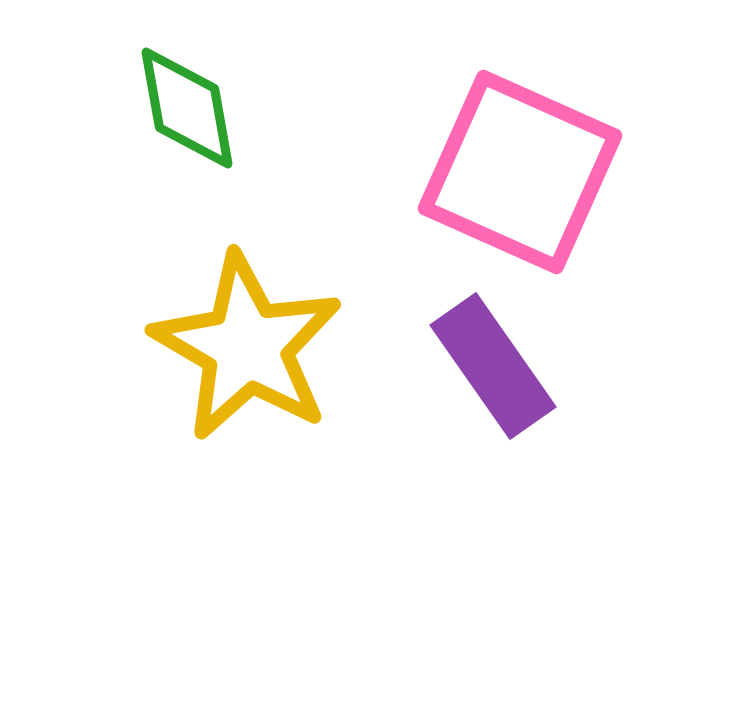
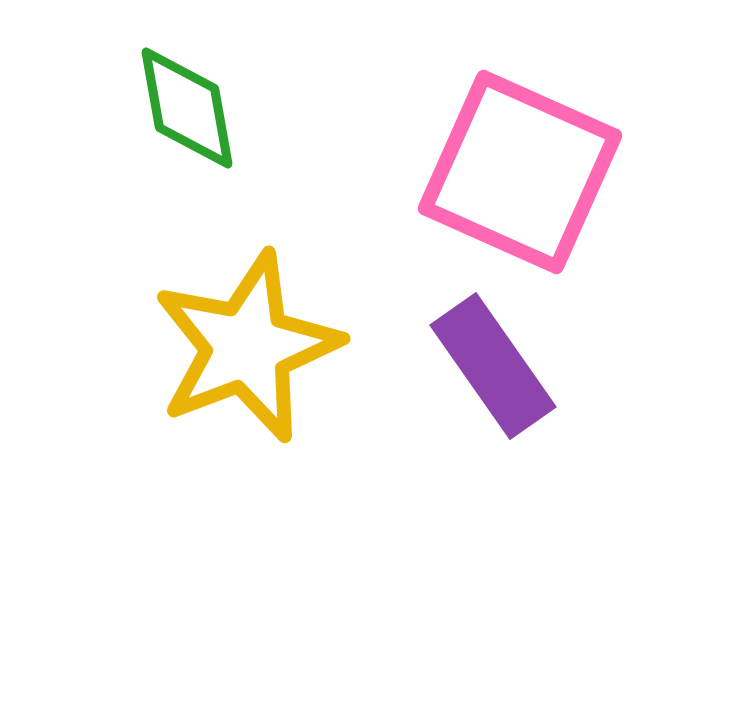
yellow star: rotated 21 degrees clockwise
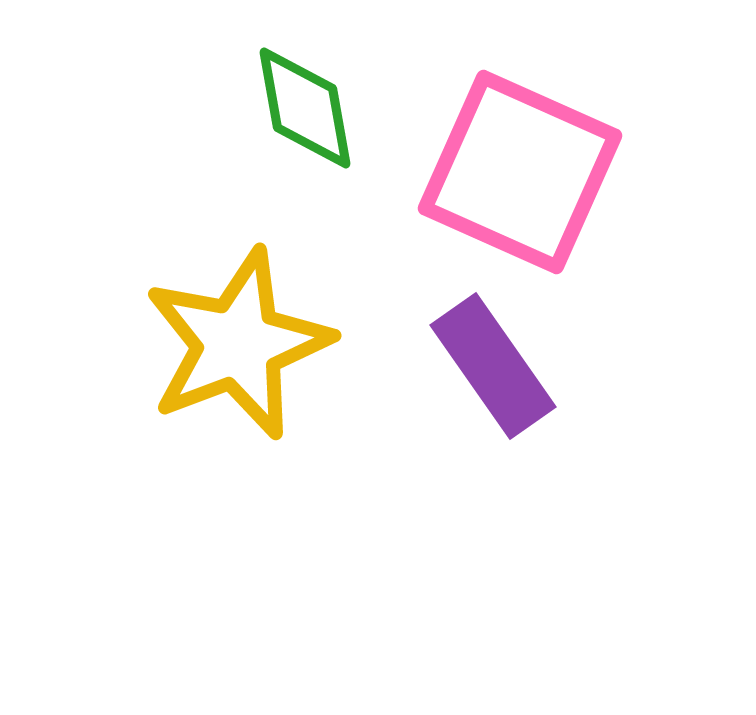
green diamond: moved 118 px right
yellow star: moved 9 px left, 3 px up
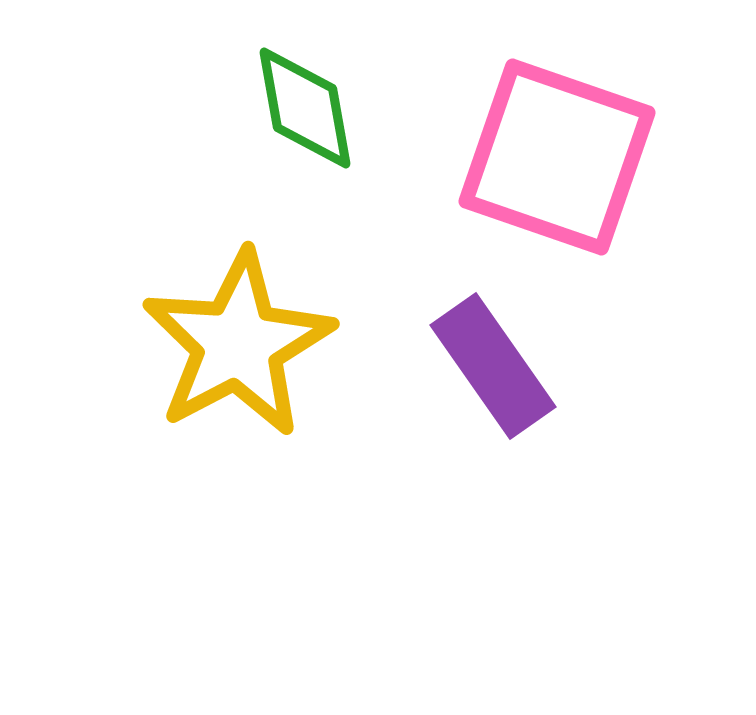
pink square: moved 37 px right, 15 px up; rotated 5 degrees counterclockwise
yellow star: rotated 7 degrees counterclockwise
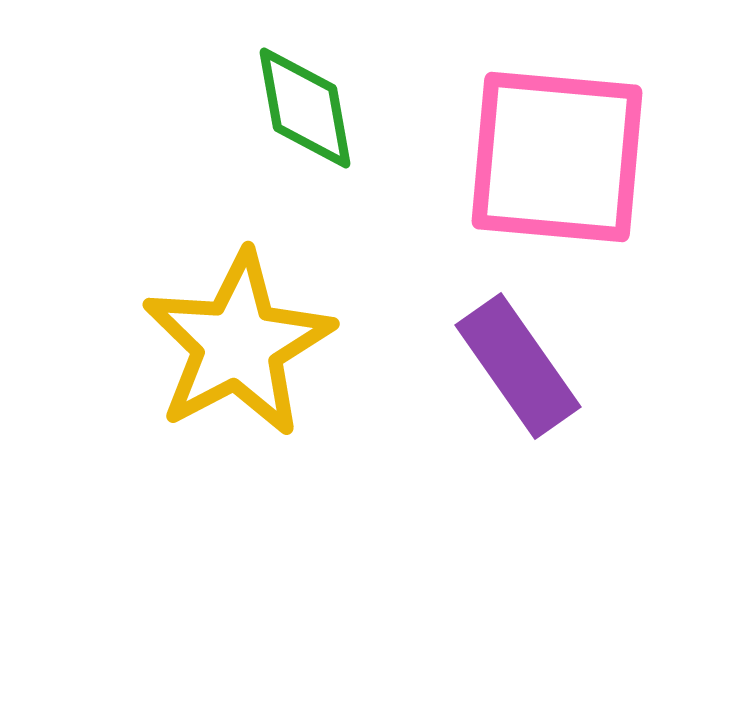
pink square: rotated 14 degrees counterclockwise
purple rectangle: moved 25 px right
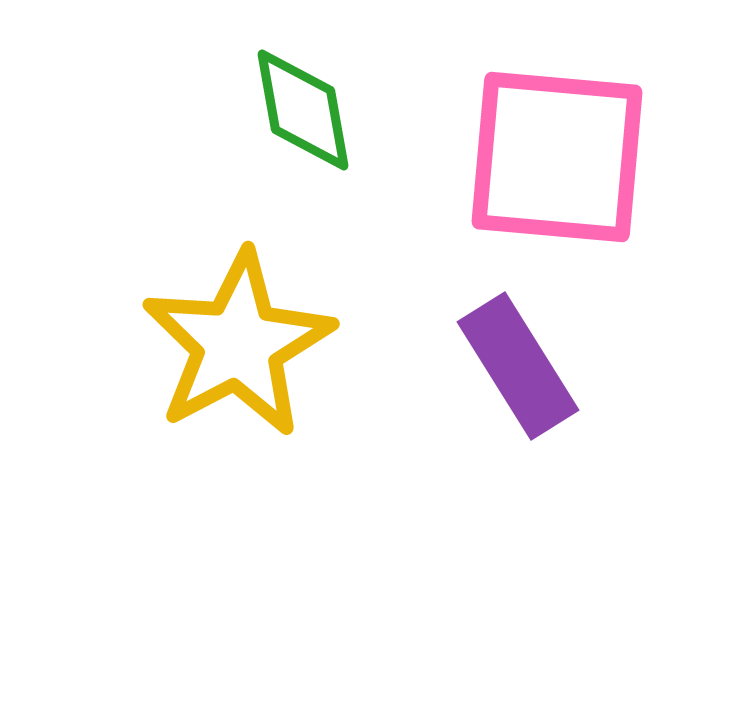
green diamond: moved 2 px left, 2 px down
purple rectangle: rotated 3 degrees clockwise
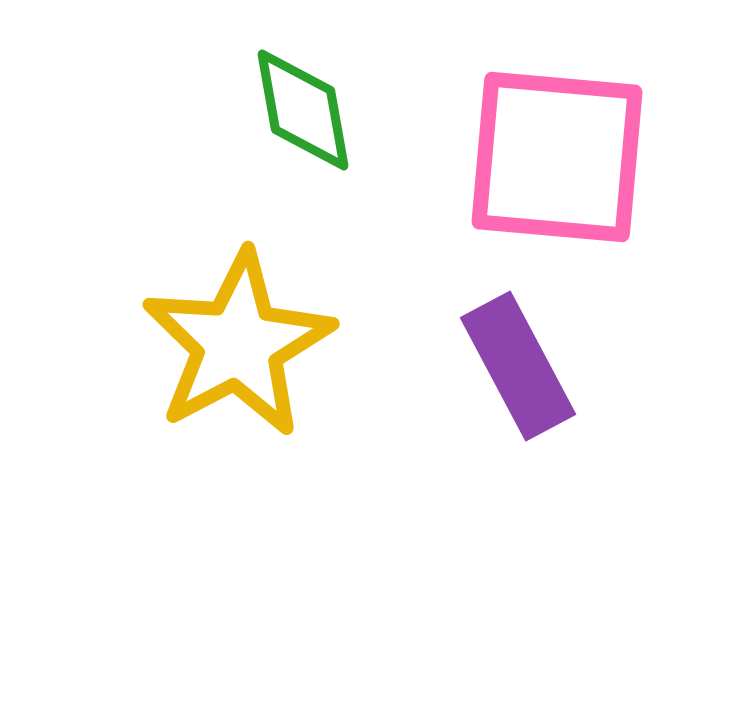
purple rectangle: rotated 4 degrees clockwise
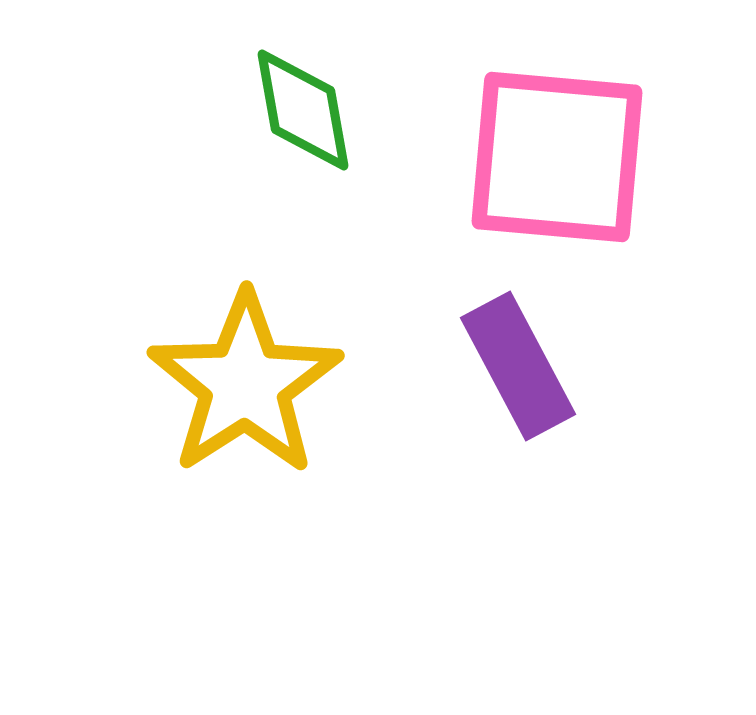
yellow star: moved 7 px right, 40 px down; rotated 5 degrees counterclockwise
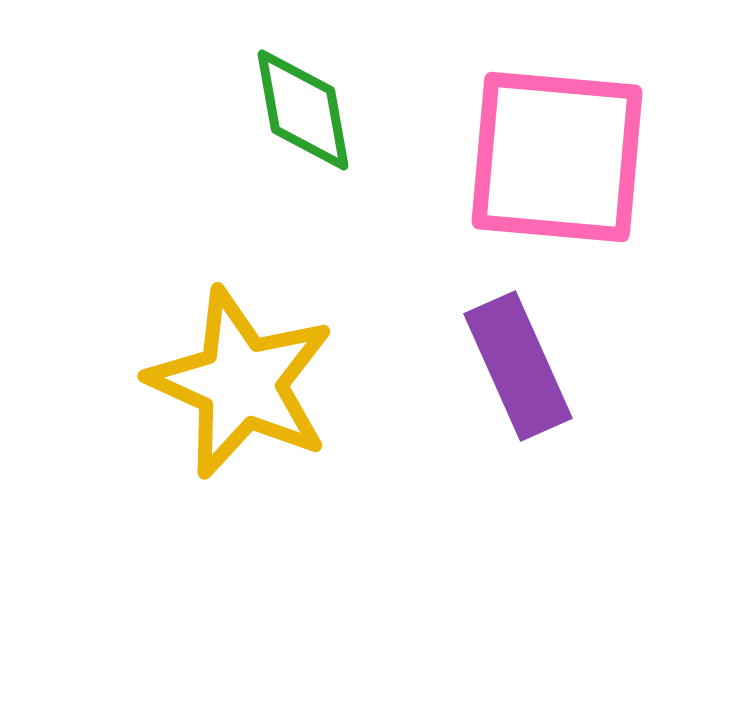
purple rectangle: rotated 4 degrees clockwise
yellow star: moved 4 px left, 1 px up; rotated 15 degrees counterclockwise
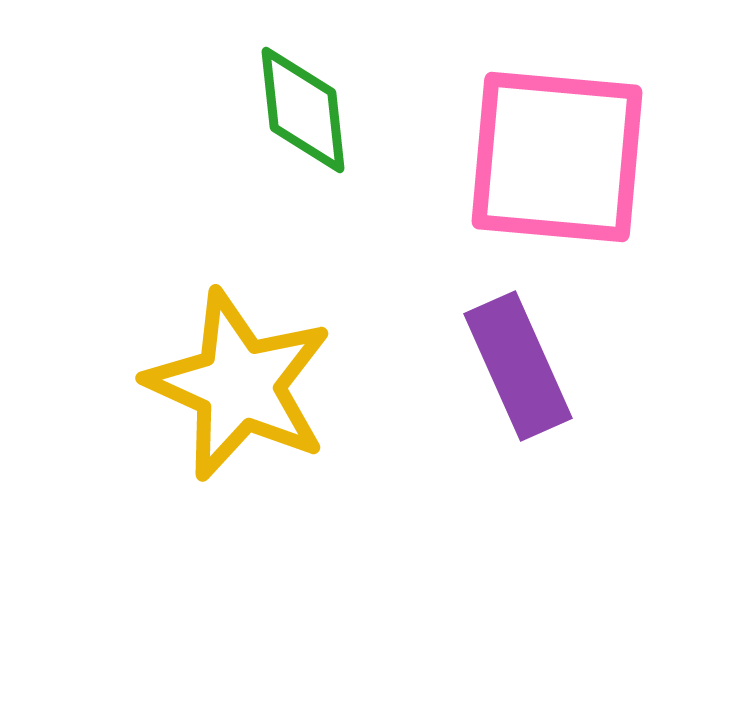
green diamond: rotated 4 degrees clockwise
yellow star: moved 2 px left, 2 px down
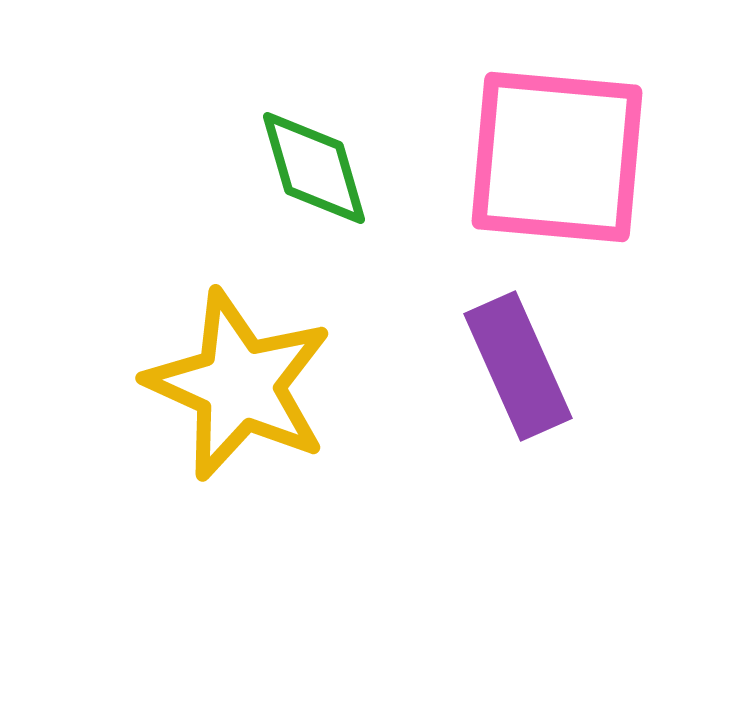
green diamond: moved 11 px right, 58 px down; rotated 10 degrees counterclockwise
